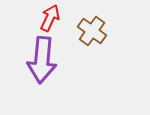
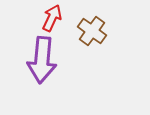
red arrow: moved 2 px right
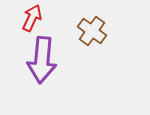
red arrow: moved 20 px left
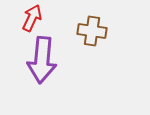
brown cross: rotated 28 degrees counterclockwise
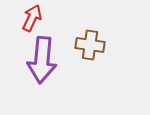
brown cross: moved 2 px left, 14 px down
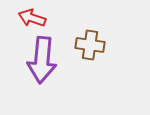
red arrow: rotated 96 degrees counterclockwise
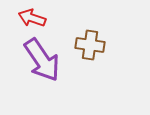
purple arrow: rotated 39 degrees counterclockwise
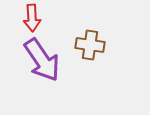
red arrow: rotated 112 degrees counterclockwise
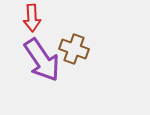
brown cross: moved 16 px left, 4 px down; rotated 12 degrees clockwise
